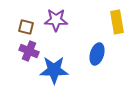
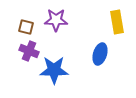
blue ellipse: moved 3 px right
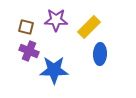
yellow rectangle: moved 28 px left, 5 px down; rotated 55 degrees clockwise
blue ellipse: rotated 15 degrees counterclockwise
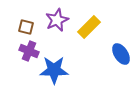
purple star: moved 1 px right; rotated 25 degrees counterclockwise
blue ellipse: moved 21 px right; rotated 35 degrees counterclockwise
